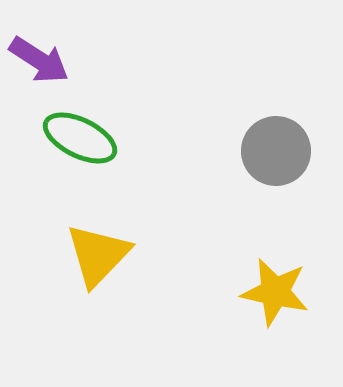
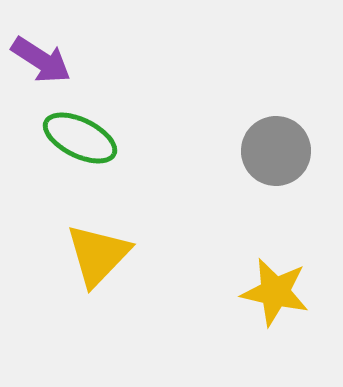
purple arrow: moved 2 px right
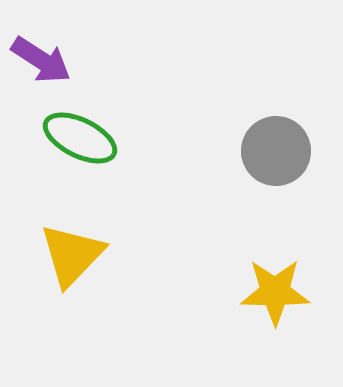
yellow triangle: moved 26 px left
yellow star: rotated 12 degrees counterclockwise
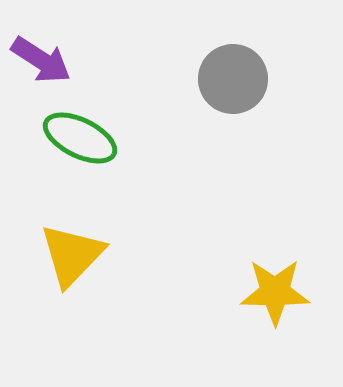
gray circle: moved 43 px left, 72 px up
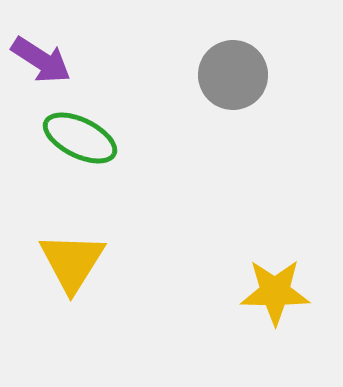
gray circle: moved 4 px up
yellow triangle: moved 7 px down; rotated 12 degrees counterclockwise
